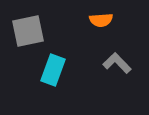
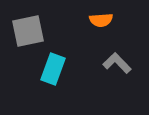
cyan rectangle: moved 1 px up
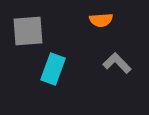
gray square: rotated 8 degrees clockwise
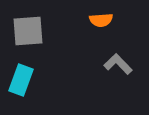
gray L-shape: moved 1 px right, 1 px down
cyan rectangle: moved 32 px left, 11 px down
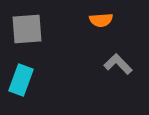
gray square: moved 1 px left, 2 px up
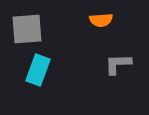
gray L-shape: rotated 48 degrees counterclockwise
cyan rectangle: moved 17 px right, 10 px up
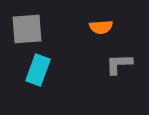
orange semicircle: moved 7 px down
gray L-shape: moved 1 px right
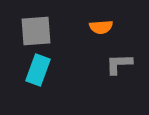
gray square: moved 9 px right, 2 px down
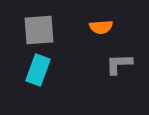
gray square: moved 3 px right, 1 px up
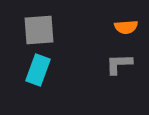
orange semicircle: moved 25 px right
